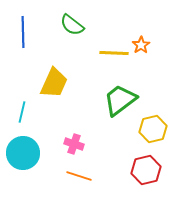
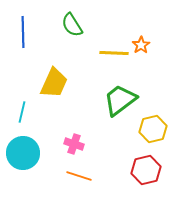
green semicircle: rotated 20 degrees clockwise
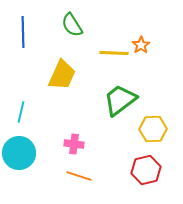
yellow trapezoid: moved 8 px right, 8 px up
cyan line: moved 1 px left
yellow hexagon: rotated 12 degrees clockwise
pink cross: rotated 12 degrees counterclockwise
cyan circle: moved 4 px left
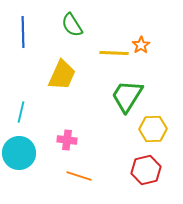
green trapezoid: moved 7 px right, 4 px up; rotated 21 degrees counterclockwise
pink cross: moved 7 px left, 4 px up
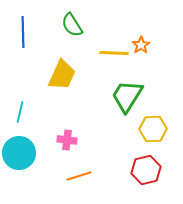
cyan line: moved 1 px left
orange line: rotated 35 degrees counterclockwise
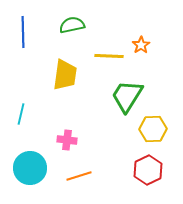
green semicircle: rotated 110 degrees clockwise
yellow line: moved 5 px left, 3 px down
yellow trapezoid: moved 3 px right; rotated 16 degrees counterclockwise
cyan line: moved 1 px right, 2 px down
cyan circle: moved 11 px right, 15 px down
red hexagon: moved 2 px right; rotated 12 degrees counterclockwise
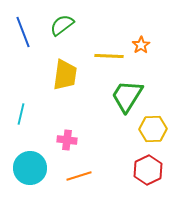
green semicircle: moved 10 px left; rotated 25 degrees counterclockwise
blue line: rotated 20 degrees counterclockwise
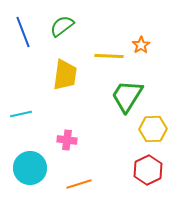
green semicircle: moved 1 px down
cyan line: rotated 65 degrees clockwise
orange line: moved 8 px down
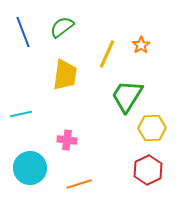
green semicircle: moved 1 px down
yellow line: moved 2 px left, 2 px up; rotated 68 degrees counterclockwise
yellow hexagon: moved 1 px left, 1 px up
